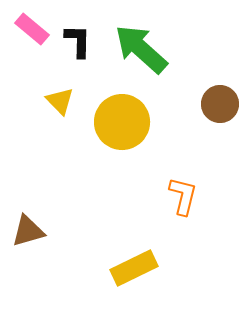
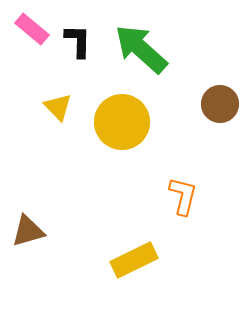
yellow triangle: moved 2 px left, 6 px down
yellow rectangle: moved 8 px up
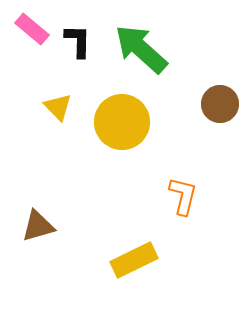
brown triangle: moved 10 px right, 5 px up
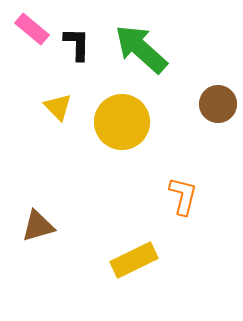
black L-shape: moved 1 px left, 3 px down
brown circle: moved 2 px left
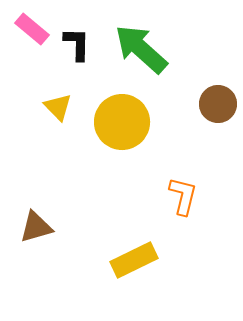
brown triangle: moved 2 px left, 1 px down
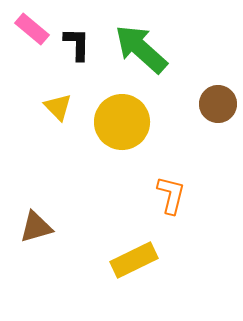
orange L-shape: moved 12 px left, 1 px up
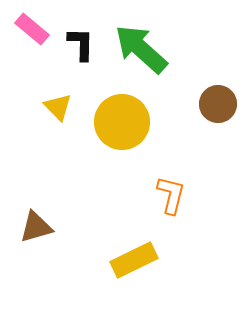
black L-shape: moved 4 px right
